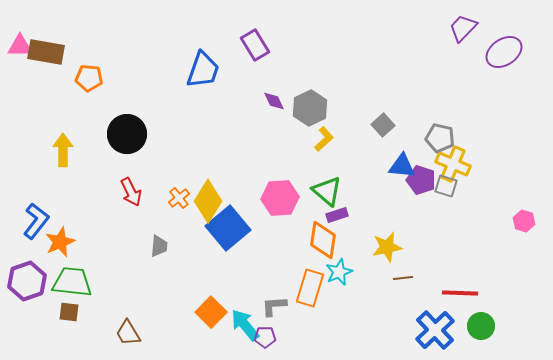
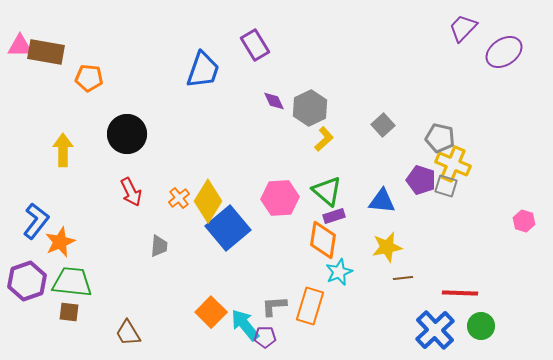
blue triangle at (402, 166): moved 20 px left, 35 px down
purple rectangle at (337, 215): moved 3 px left, 1 px down
orange rectangle at (310, 288): moved 18 px down
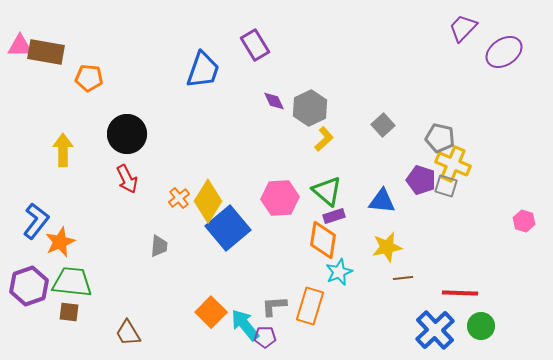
red arrow at (131, 192): moved 4 px left, 13 px up
purple hexagon at (27, 281): moved 2 px right, 5 px down
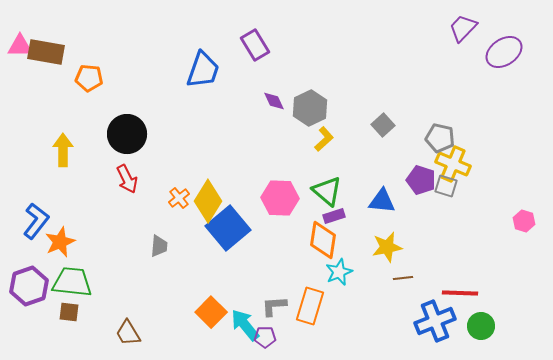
pink hexagon at (280, 198): rotated 6 degrees clockwise
blue cross at (435, 330): moved 9 px up; rotated 21 degrees clockwise
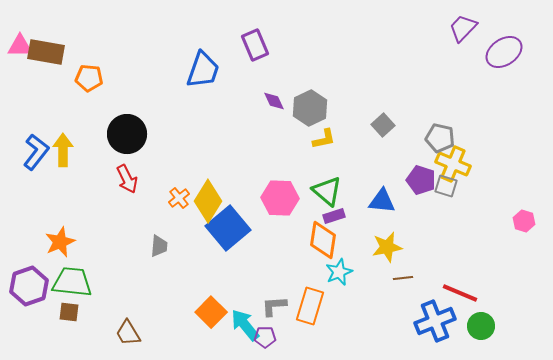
purple rectangle at (255, 45): rotated 8 degrees clockwise
yellow L-shape at (324, 139): rotated 30 degrees clockwise
blue L-shape at (36, 221): moved 69 px up
red line at (460, 293): rotated 21 degrees clockwise
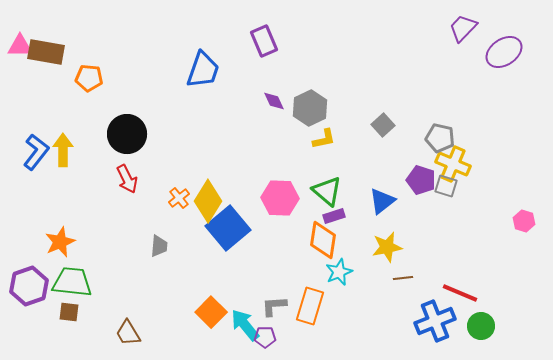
purple rectangle at (255, 45): moved 9 px right, 4 px up
blue triangle at (382, 201): rotated 44 degrees counterclockwise
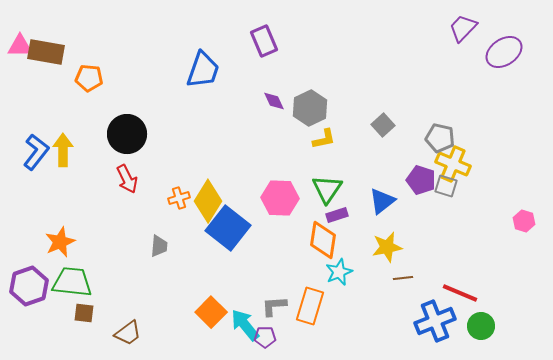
green triangle at (327, 191): moved 2 px up; rotated 24 degrees clockwise
orange cross at (179, 198): rotated 20 degrees clockwise
purple rectangle at (334, 216): moved 3 px right, 1 px up
blue square at (228, 228): rotated 12 degrees counterclockwise
brown square at (69, 312): moved 15 px right, 1 px down
brown trapezoid at (128, 333): rotated 96 degrees counterclockwise
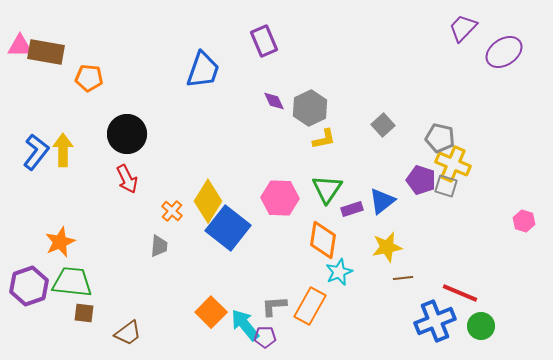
orange cross at (179, 198): moved 7 px left, 13 px down; rotated 30 degrees counterclockwise
purple rectangle at (337, 215): moved 15 px right, 6 px up
orange rectangle at (310, 306): rotated 12 degrees clockwise
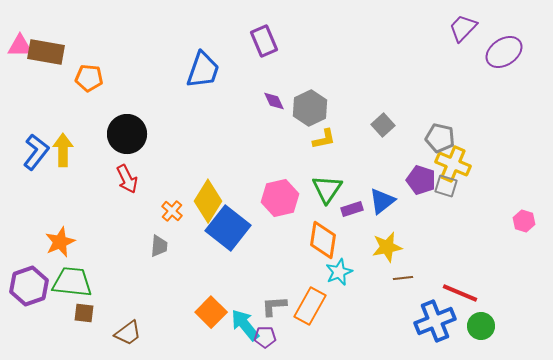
pink hexagon at (280, 198): rotated 15 degrees counterclockwise
